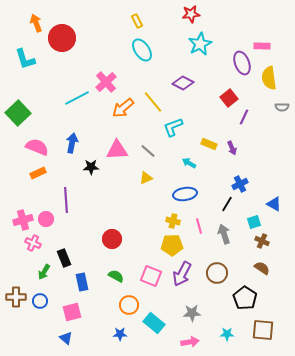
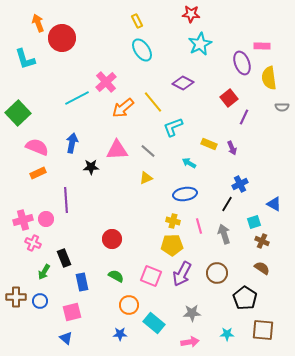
red star at (191, 14): rotated 12 degrees clockwise
orange arrow at (36, 23): moved 2 px right
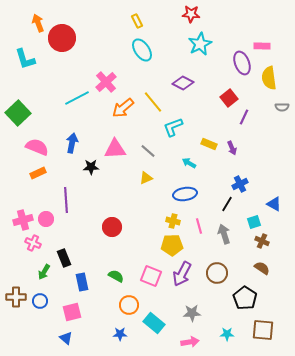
pink triangle at (117, 150): moved 2 px left, 1 px up
red circle at (112, 239): moved 12 px up
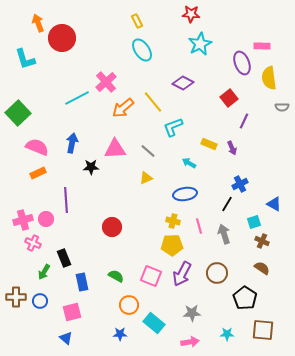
purple line at (244, 117): moved 4 px down
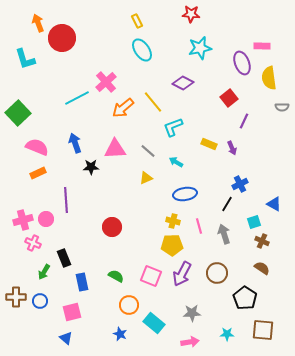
cyan star at (200, 44): moved 4 px down; rotated 15 degrees clockwise
blue arrow at (72, 143): moved 3 px right; rotated 30 degrees counterclockwise
cyan arrow at (189, 163): moved 13 px left, 1 px up
blue star at (120, 334): rotated 24 degrees clockwise
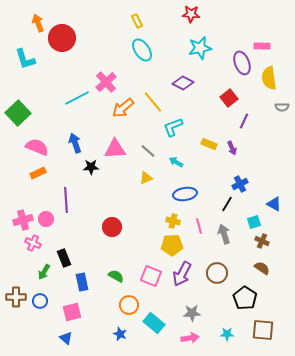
pink arrow at (190, 342): moved 4 px up
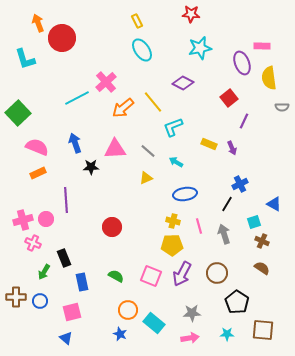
black pentagon at (245, 298): moved 8 px left, 4 px down
orange circle at (129, 305): moved 1 px left, 5 px down
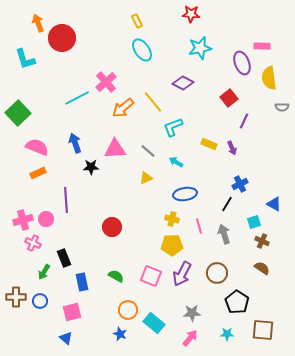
yellow cross at (173, 221): moved 1 px left, 2 px up
pink arrow at (190, 338): rotated 42 degrees counterclockwise
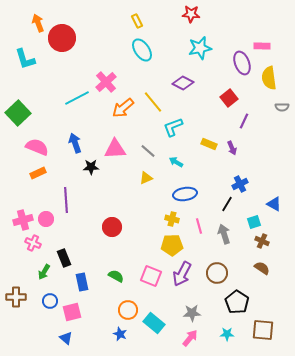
blue circle at (40, 301): moved 10 px right
